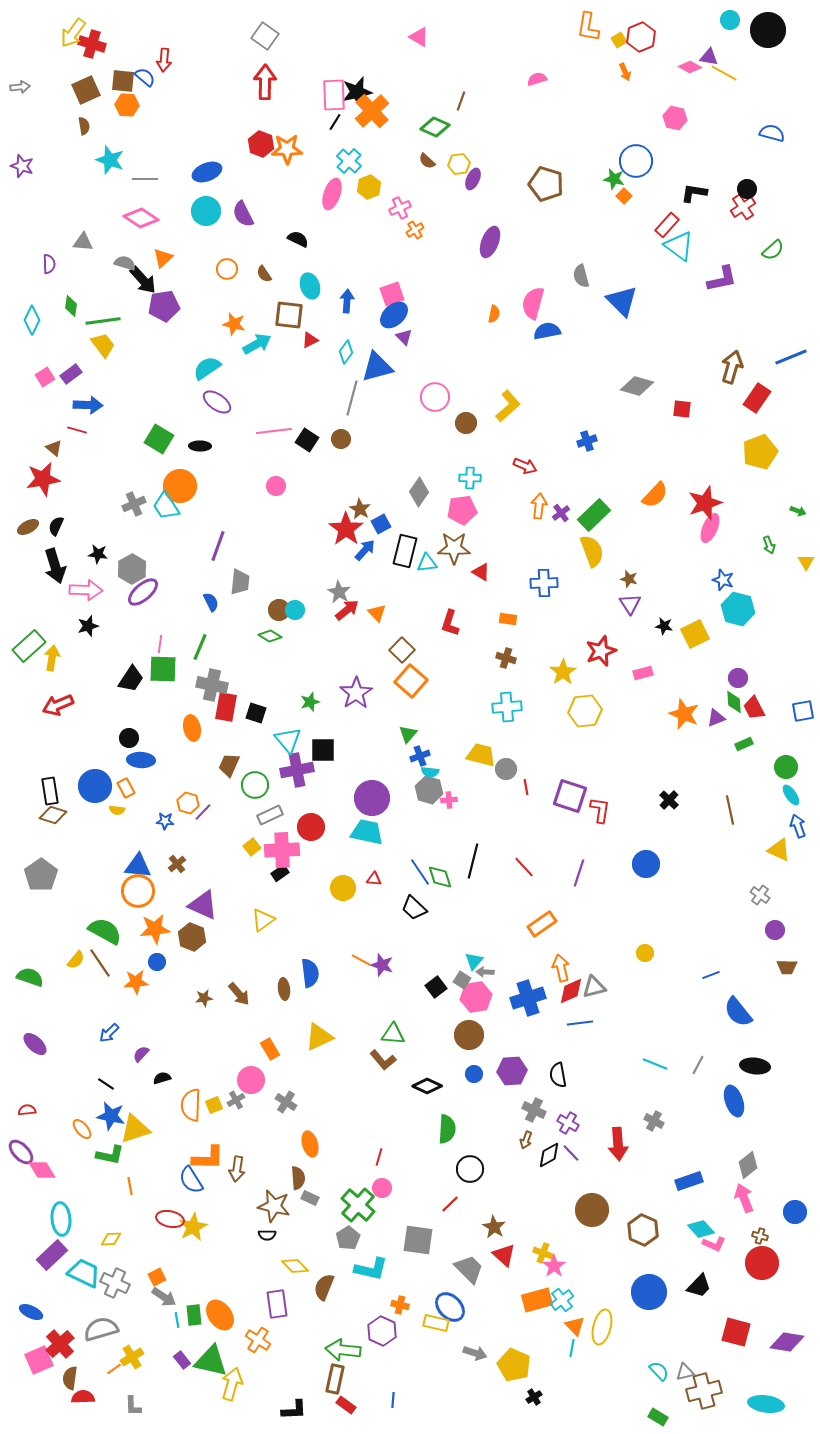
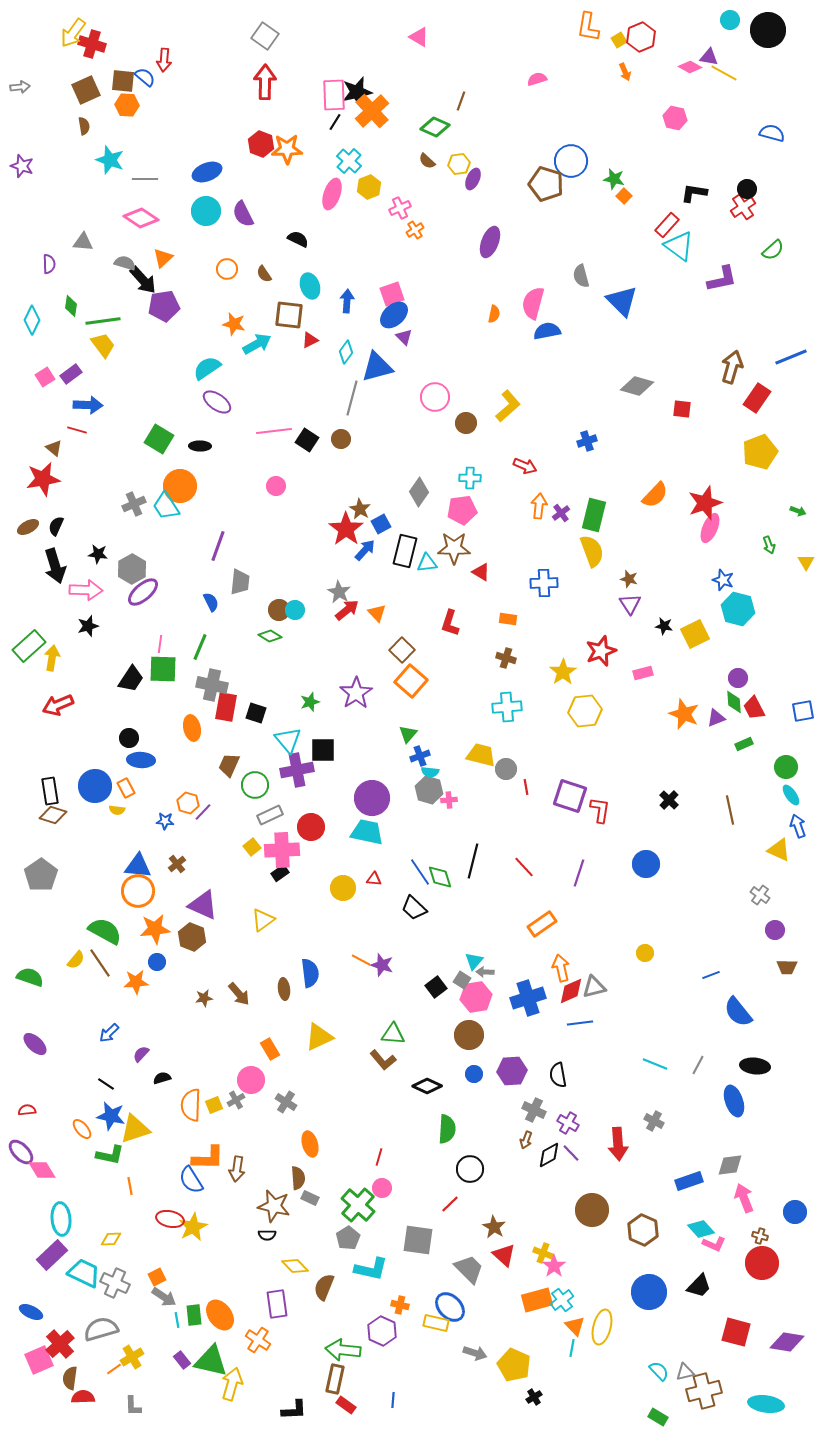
blue circle at (636, 161): moved 65 px left
green rectangle at (594, 515): rotated 32 degrees counterclockwise
gray diamond at (748, 1165): moved 18 px left; rotated 32 degrees clockwise
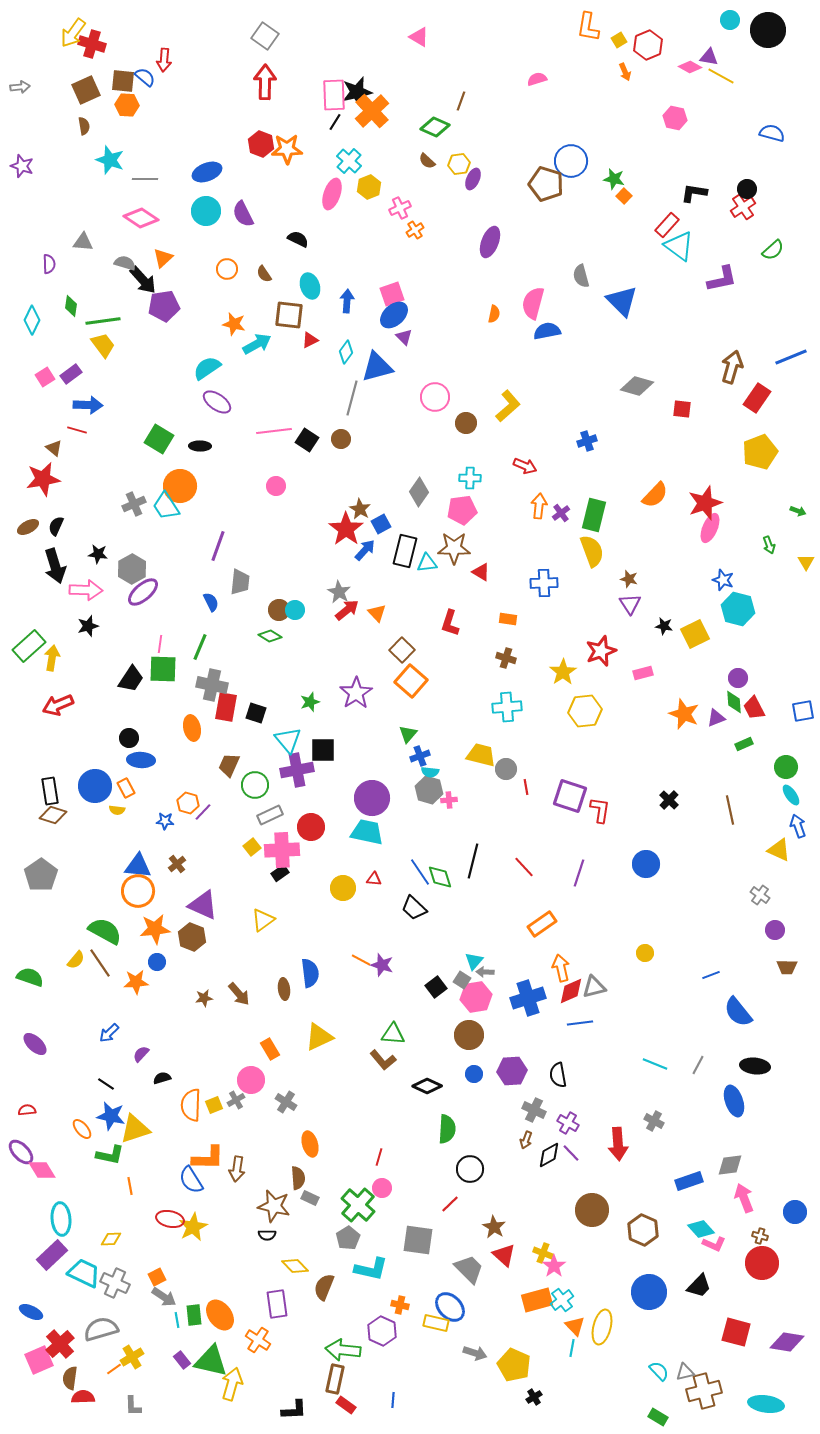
red hexagon at (641, 37): moved 7 px right, 8 px down
yellow line at (724, 73): moved 3 px left, 3 px down
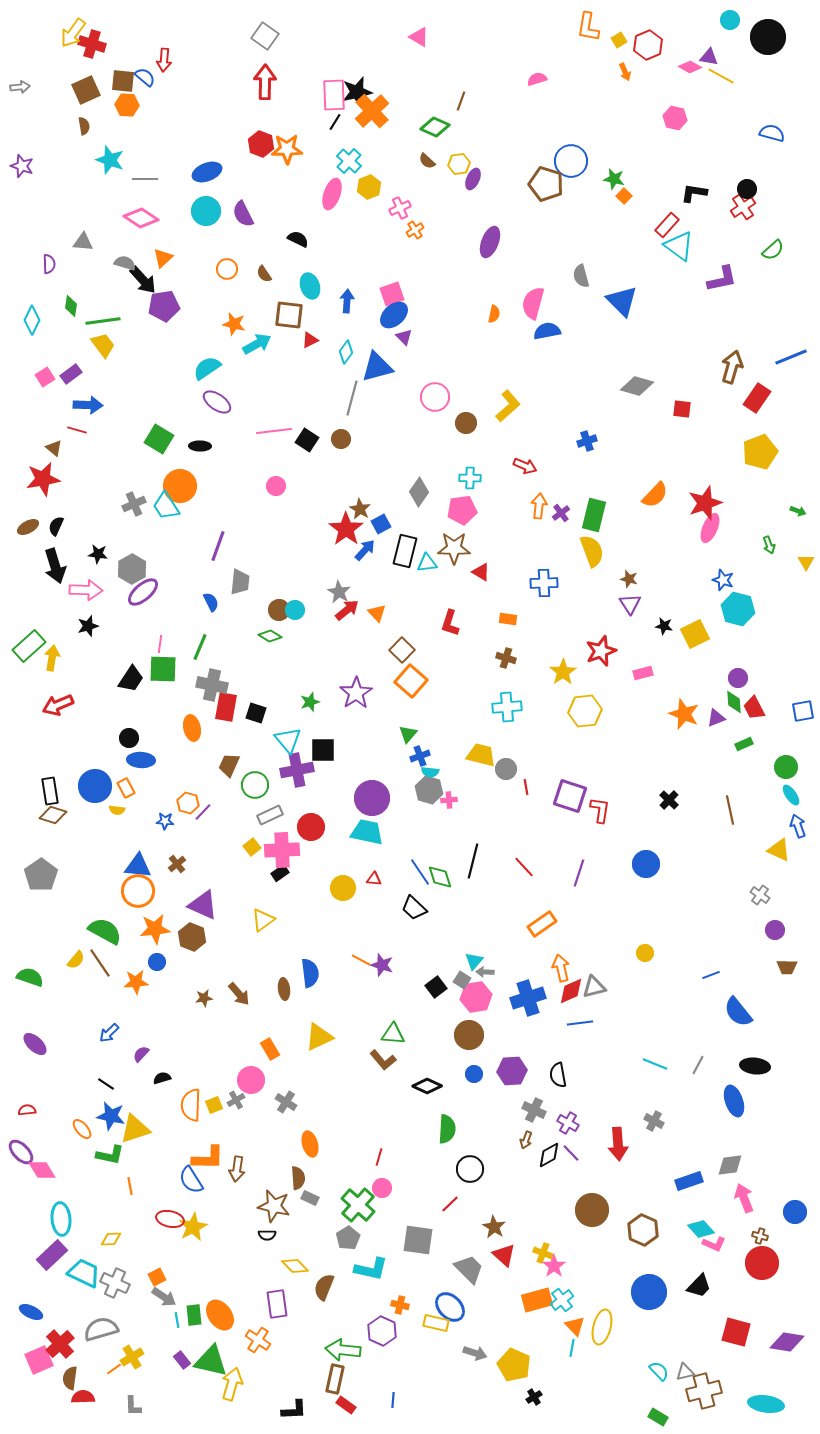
black circle at (768, 30): moved 7 px down
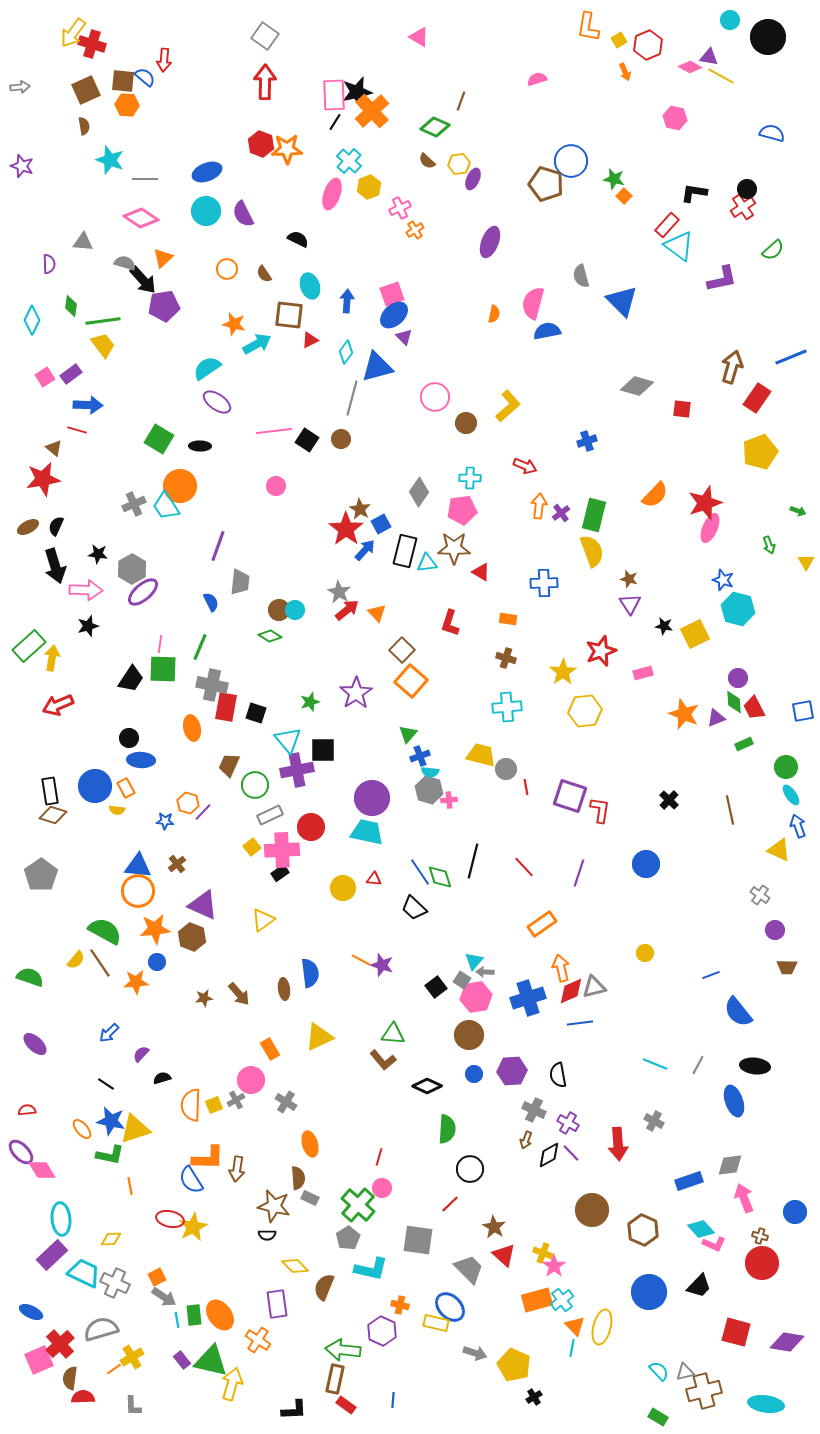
blue star at (111, 1116): moved 5 px down
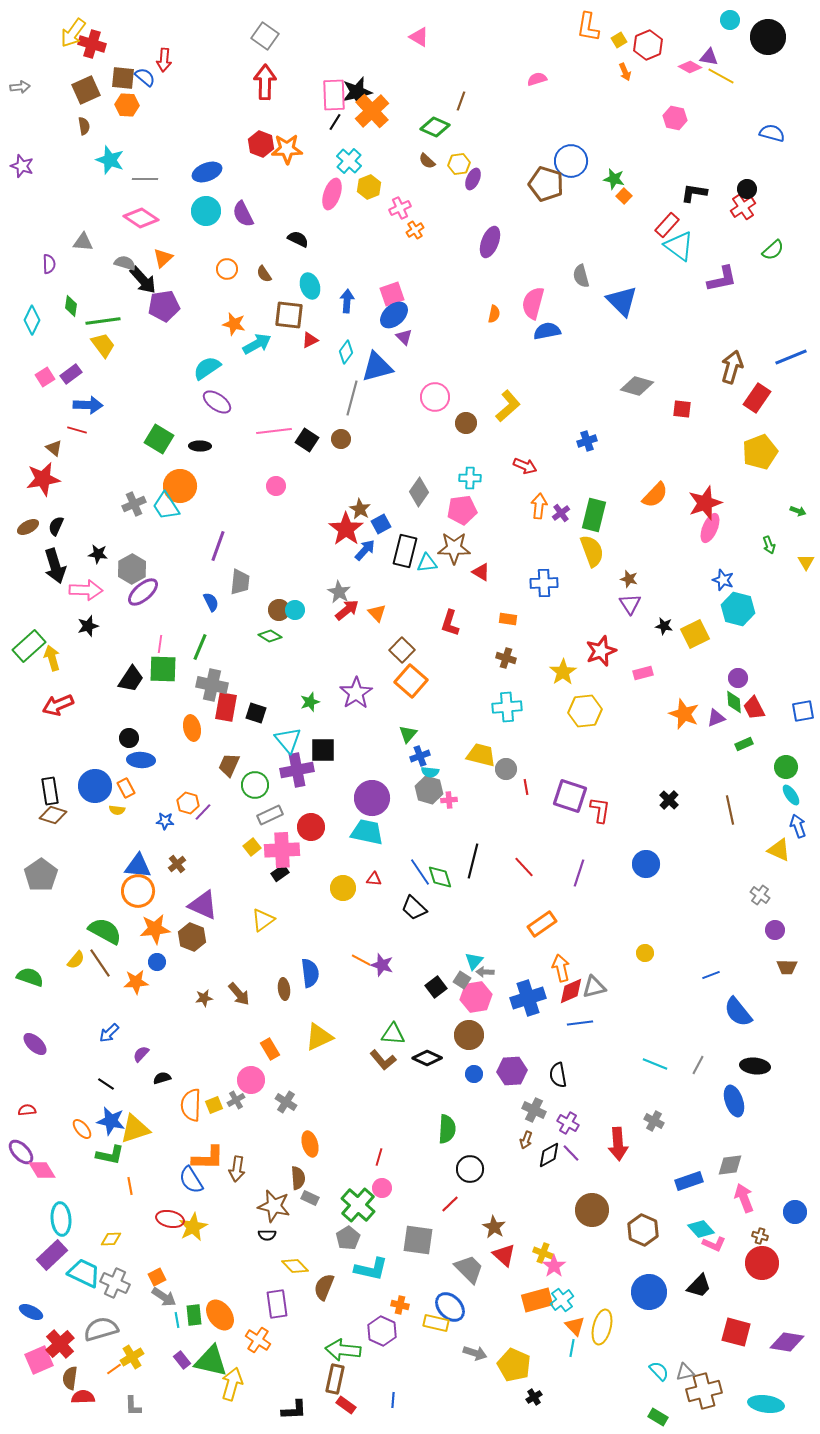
brown square at (123, 81): moved 3 px up
yellow arrow at (52, 658): rotated 25 degrees counterclockwise
black diamond at (427, 1086): moved 28 px up
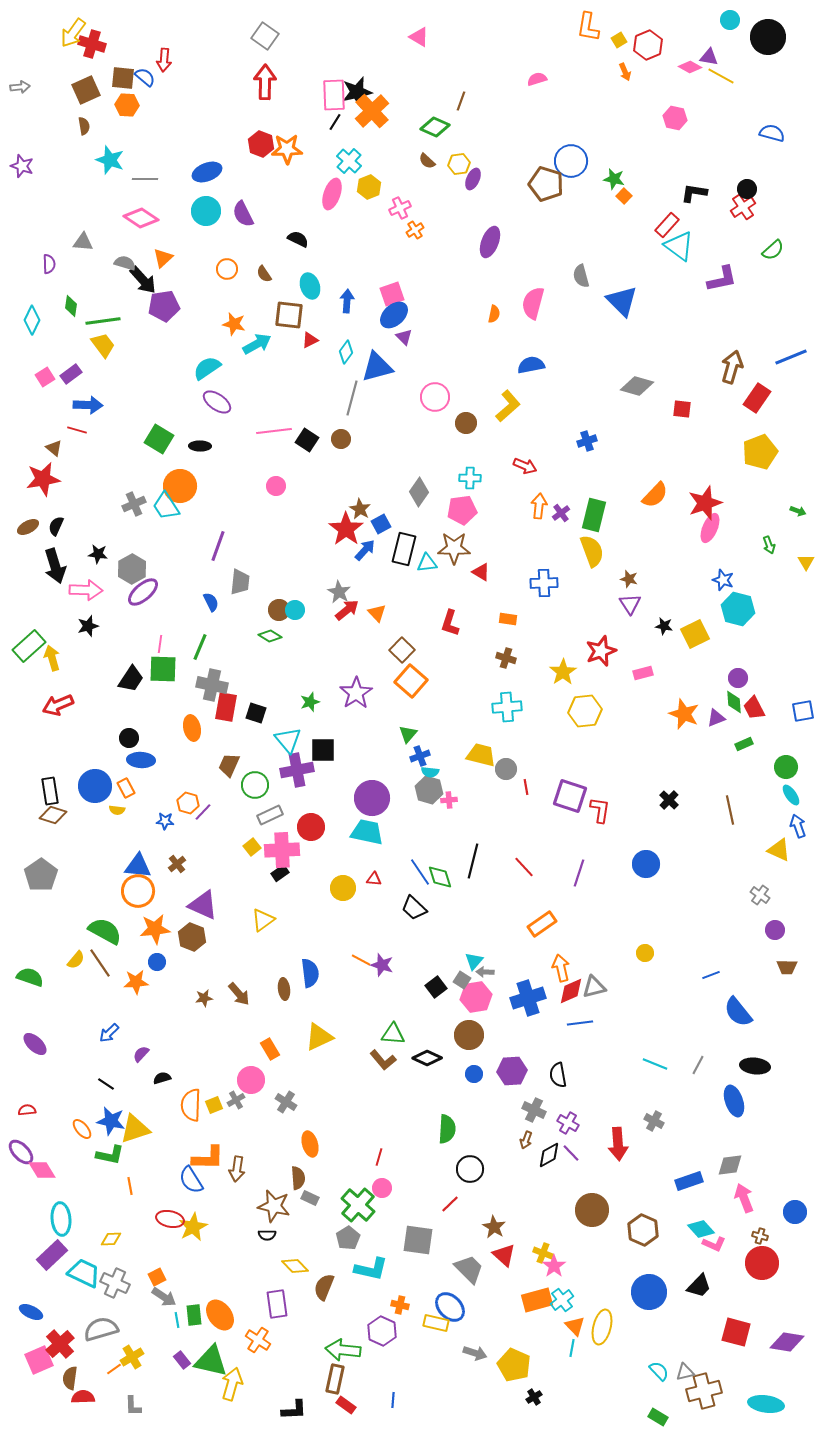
blue semicircle at (547, 331): moved 16 px left, 34 px down
black rectangle at (405, 551): moved 1 px left, 2 px up
